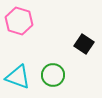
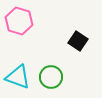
black square: moved 6 px left, 3 px up
green circle: moved 2 px left, 2 px down
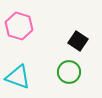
pink hexagon: moved 5 px down
green circle: moved 18 px right, 5 px up
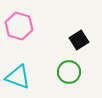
black square: moved 1 px right, 1 px up; rotated 24 degrees clockwise
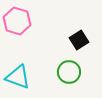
pink hexagon: moved 2 px left, 5 px up
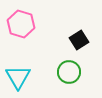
pink hexagon: moved 4 px right, 3 px down
cyan triangle: rotated 40 degrees clockwise
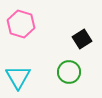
black square: moved 3 px right, 1 px up
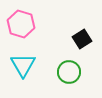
cyan triangle: moved 5 px right, 12 px up
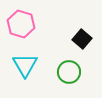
black square: rotated 18 degrees counterclockwise
cyan triangle: moved 2 px right
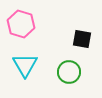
black square: rotated 30 degrees counterclockwise
